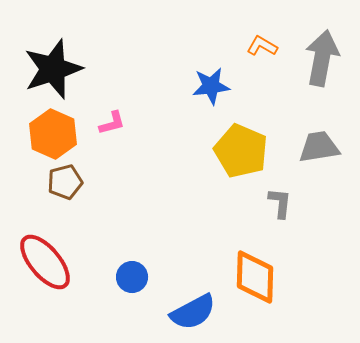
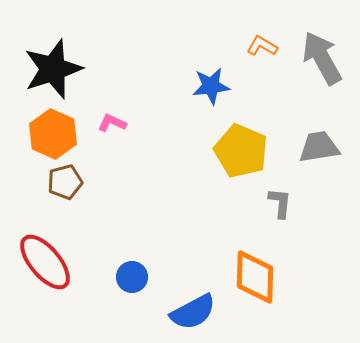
gray arrow: rotated 40 degrees counterclockwise
pink L-shape: rotated 140 degrees counterclockwise
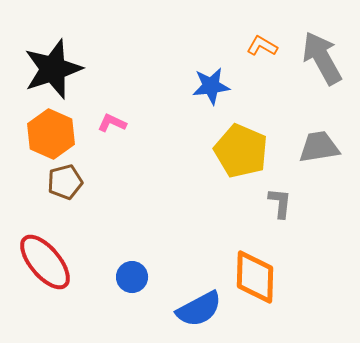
orange hexagon: moved 2 px left
blue semicircle: moved 6 px right, 3 px up
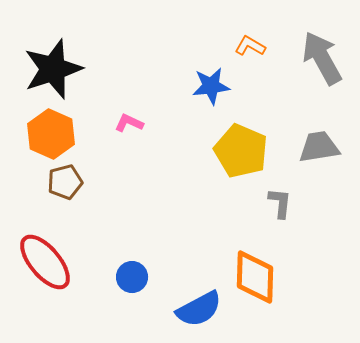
orange L-shape: moved 12 px left
pink L-shape: moved 17 px right
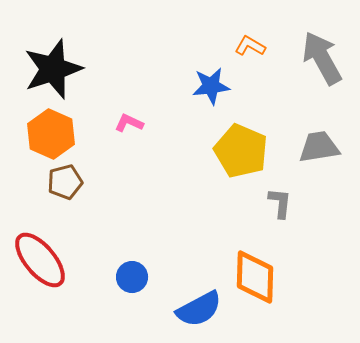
red ellipse: moved 5 px left, 2 px up
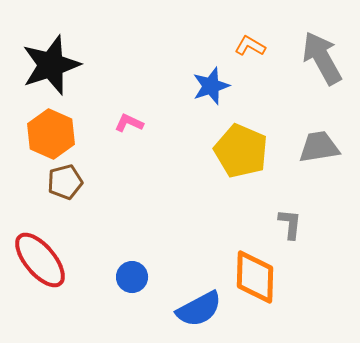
black star: moved 2 px left, 4 px up
blue star: rotated 12 degrees counterclockwise
gray L-shape: moved 10 px right, 21 px down
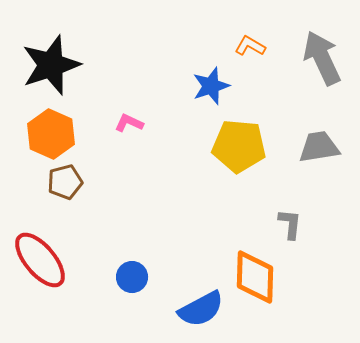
gray arrow: rotated 4 degrees clockwise
yellow pentagon: moved 2 px left, 5 px up; rotated 18 degrees counterclockwise
blue semicircle: moved 2 px right
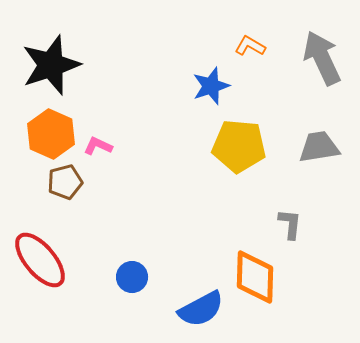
pink L-shape: moved 31 px left, 23 px down
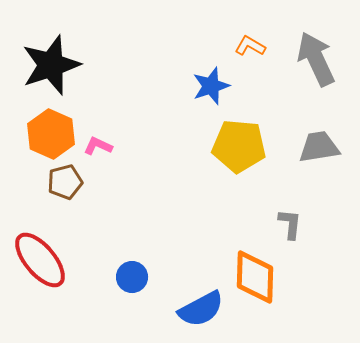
gray arrow: moved 6 px left, 1 px down
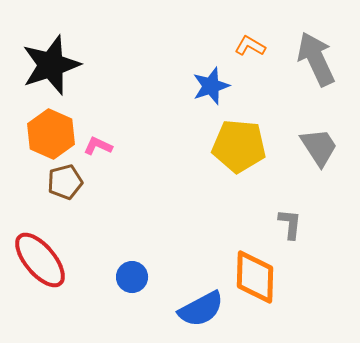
gray trapezoid: rotated 66 degrees clockwise
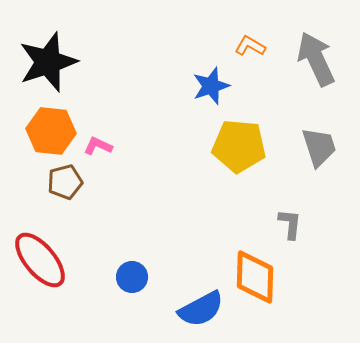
black star: moved 3 px left, 3 px up
orange hexagon: moved 3 px up; rotated 18 degrees counterclockwise
gray trapezoid: rotated 15 degrees clockwise
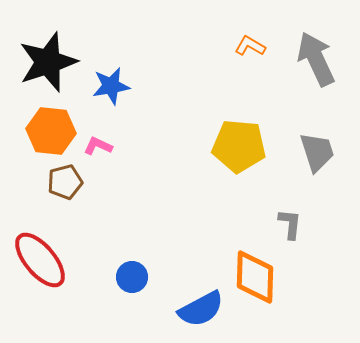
blue star: moved 100 px left; rotated 9 degrees clockwise
gray trapezoid: moved 2 px left, 5 px down
